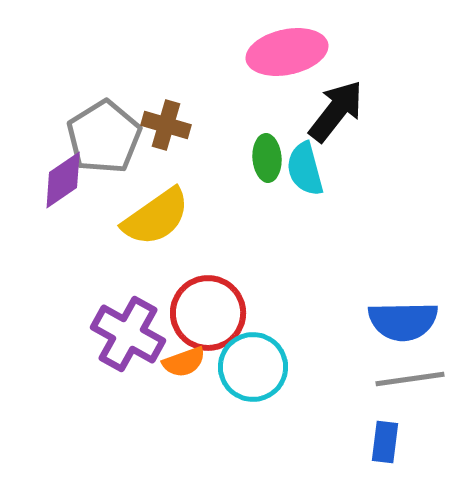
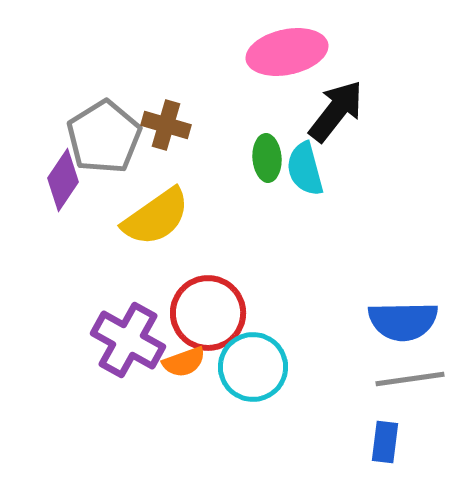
purple diamond: rotated 22 degrees counterclockwise
purple cross: moved 6 px down
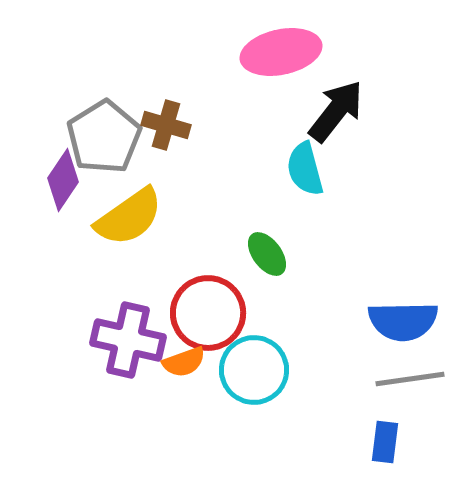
pink ellipse: moved 6 px left
green ellipse: moved 96 px down; rotated 33 degrees counterclockwise
yellow semicircle: moved 27 px left
purple cross: rotated 16 degrees counterclockwise
cyan circle: moved 1 px right, 3 px down
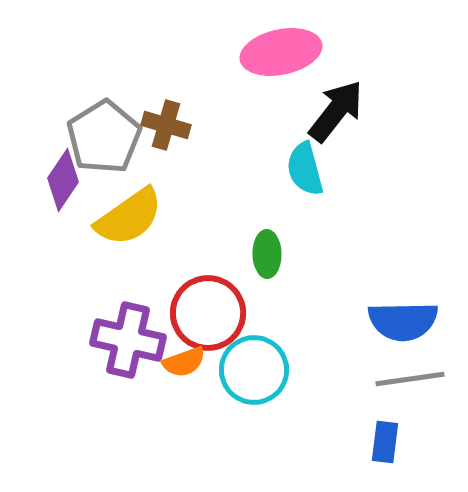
green ellipse: rotated 36 degrees clockwise
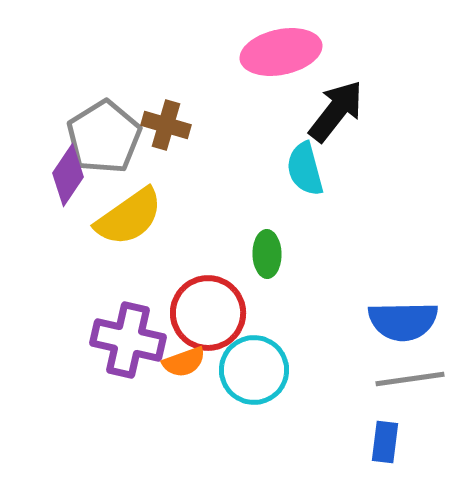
purple diamond: moved 5 px right, 5 px up
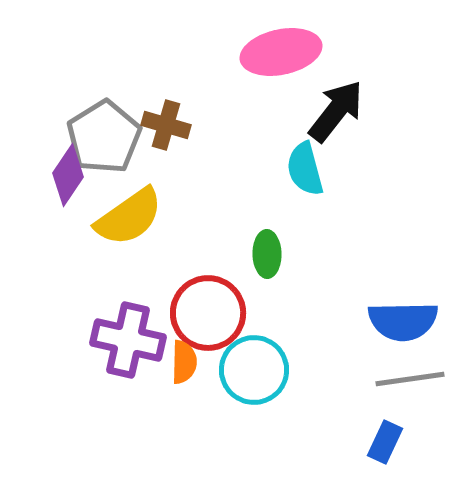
orange semicircle: rotated 69 degrees counterclockwise
blue rectangle: rotated 18 degrees clockwise
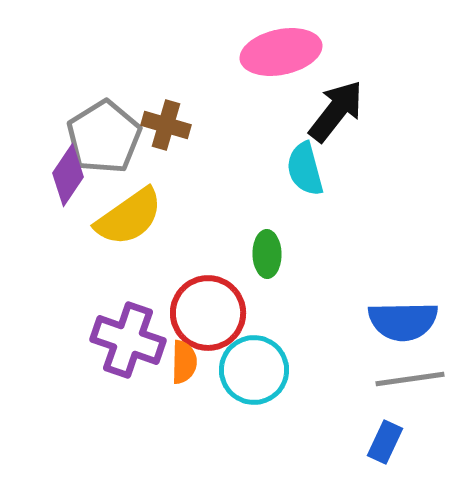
purple cross: rotated 6 degrees clockwise
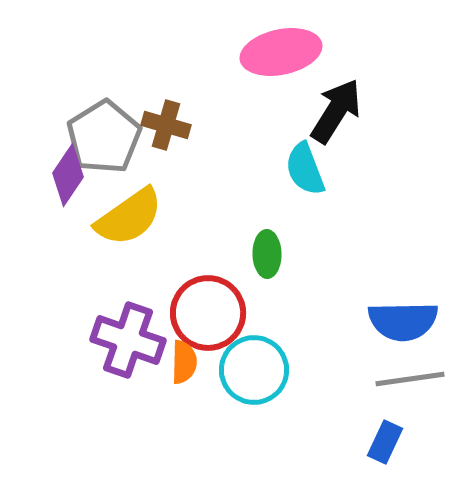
black arrow: rotated 6 degrees counterclockwise
cyan semicircle: rotated 6 degrees counterclockwise
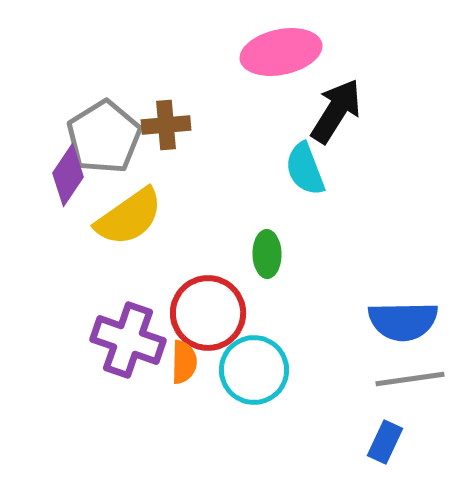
brown cross: rotated 21 degrees counterclockwise
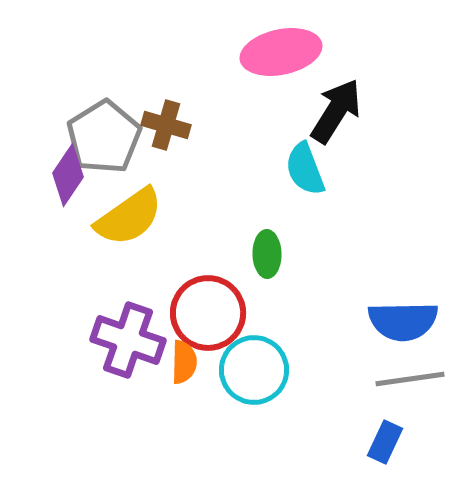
brown cross: rotated 21 degrees clockwise
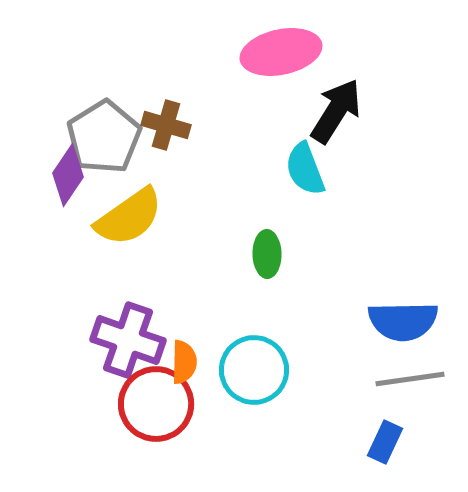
red circle: moved 52 px left, 91 px down
